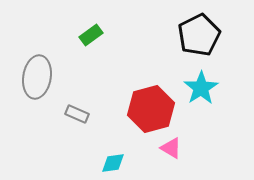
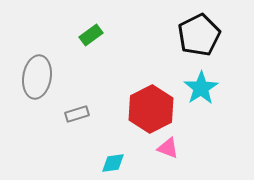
red hexagon: rotated 12 degrees counterclockwise
gray rectangle: rotated 40 degrees counterclockwise
pink triangle: moved 3 px left; rotated 10 degrees counterclockwise
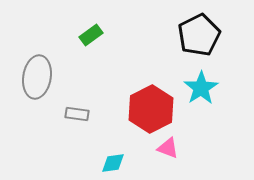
gray rectangle: rotated 25 degrees clockwise
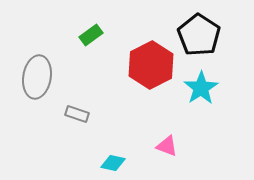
black pentagon: rotated 12 degrees counterclockwise
red hexagon: moved 44 px up
gray rectangle: rotated 10 degrees clockwise
pink triangle: moved 1 px left, 2 px up
cyan diamond: rotated 20 degrees clockwise
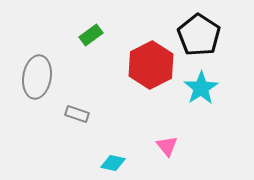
pink triangle: rotated 30 degrees clockwise
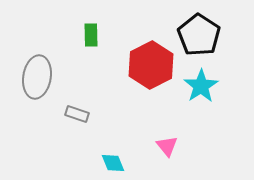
green rectangle: rotated 55 degrees counterclockwise
cyan star: moved 2 px up
cyan diamond: rotated 55 degrees clockwise
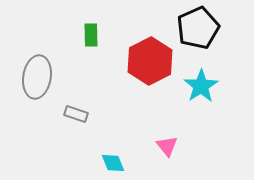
black pentagon: moved 1 px left, 7 px up; rotated 15 degrees clockwise
red hexagon: moved 1 px left, 4 px up
gray rectangle: moved 1 px left
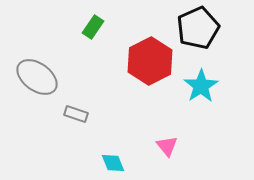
green rectangle: moved 2 px right, 8 px up; rotated 35 degrees clockwise
gray ellipse: rotated 63 degrees counterclockwise
